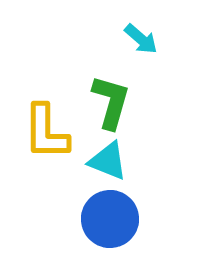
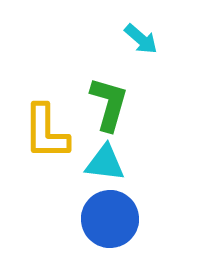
green L-shape: moved 2 px left, 2 px down
cyan triangle: moved 3 px left, 2 px down; rotated 15 degrees counterclockwise
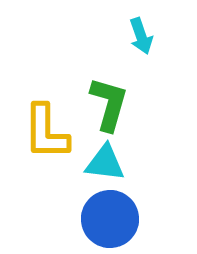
cyan arrow: moved 3 px up; rotated 30 degrees clockwise
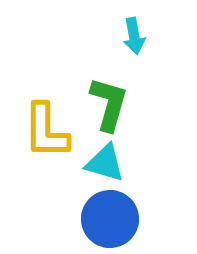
cyan arrow: moved 7 px left; rotated 9 degrees clockwise
yellow L-shape: moved 1 px up
cyan triangle: rotated 9 degrees clockwise
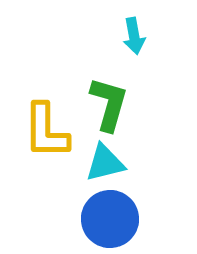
cyan triangle: rotated 30 degrees counterclockwise
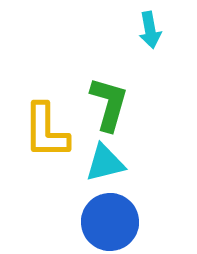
cyan arrow: moved 16 px right, 6 px up
blue circle: moved 3 px down
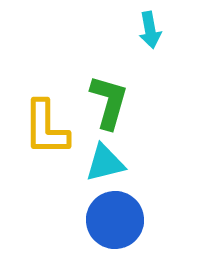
green L-shape: moved 2 px up
yellow L-shape: moved 3 px up
blue circle: moved 5 px right, 2 px up
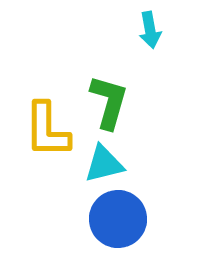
yellow L-shape: moved 1 px right, 2 px down
cyan triangle: moved 1 px left, 1 px down
blue circle: moved 3 px right, 1 px up
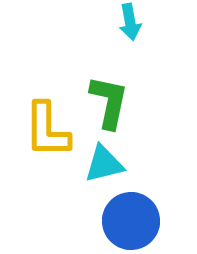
cyan arrow: moved 20 px left, 8 px up
green L-shape: rotated 4 degrees counterclockwise
blue circle: moved 13 px right, 2 px down
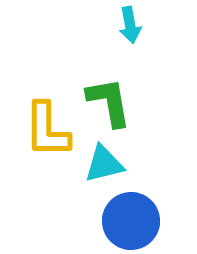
cyan arrow: moved 3 px down
green L-shape: rotated 22 degrees counterclockwise
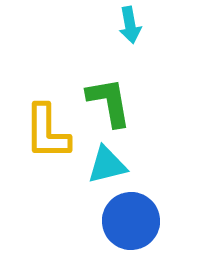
yellow L-shape: moved 2 px down
cyan triangle: moved 3 px right, 1 px down
